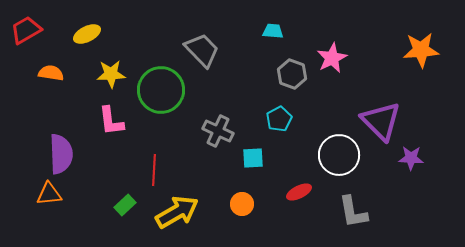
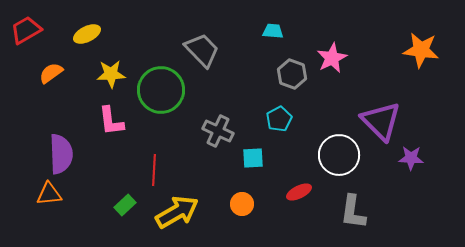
orange star: rotated 12 degrees clockwise
orange semicircle: rotated 45 degrees counterclockwise
gray L-shape: rotated 18 degrees clockwise
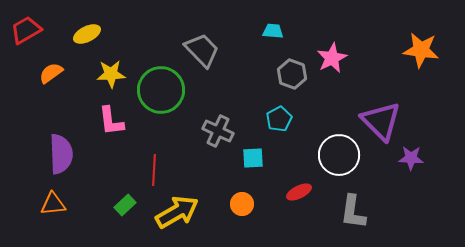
orange triangle: moved 4 px right, 10 px down
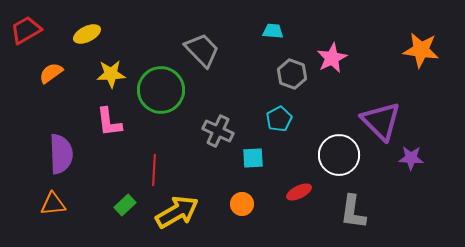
pink L-shape: moved 2 px left, 1 px down
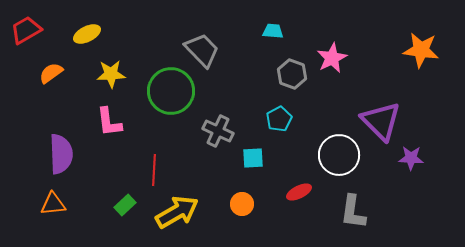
green circle: moved 10 px right, 1 px down
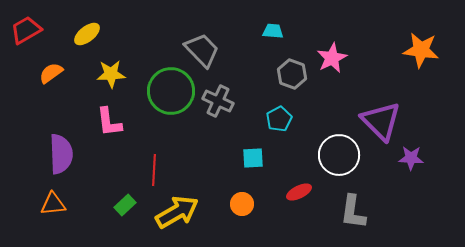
yellow ellipse: rotated 12 degrees counterclockwise
gray cross: moved 30 px up
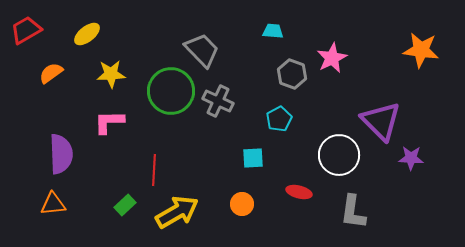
pink L-shape: rotated 96 degrees clockwise
red ellipse: rotated 40 degrees clockwise
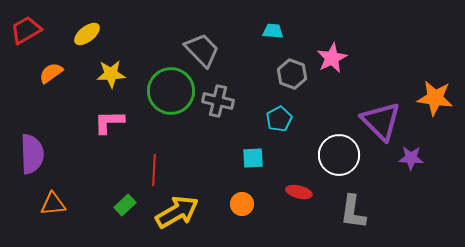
orange star: moved 14 px right, 48 px down
gray cross: rotated 12 degrees counterclockwise
purple semicircle: moved 29 px left
